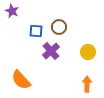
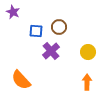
purple star: moved 1 px right, 1 px down
orange arrow: moved 2 px up
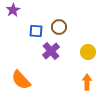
purple star: moved 2 px up; rotated 16 degrees clockwise
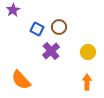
blue square: moved 1 px right, 2 px up; rotated 24 degrees clockwise
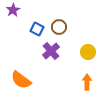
orange semicircle: rotated 10 degrees counterclockwise
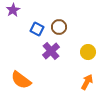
orange arrow: rotated 28 degrees clockwise
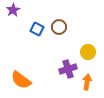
purple cross: moved 17 px right, 18 px down; rotated 24 degrees clockwise
orange arrow: rotated 21 degrees counterclockwise
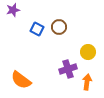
purple star: rotated 16 degrees clockwise
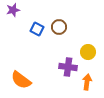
purple cross: moved 2 px up; rotated 24 degrees clockwise
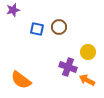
blue square: rotated 16 degrees counterclockwise
purple cross: rotated 12 degrees clockwise
orange arrow: moved 2 px up; rotated 70 degrees counterclockwise
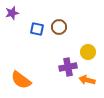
purple star: moved 1 px left, 3 px down
purple cross: rotated 30 degrees counterclockwise
orange arrow: rotated 14 degrees counterclockwise
